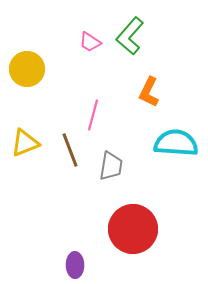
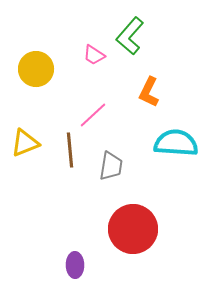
pink trapezoid: moved 4 px right, 13 px down
yellow circle: moved 9 px right
pink line: rotated 32 degrees clockwise
brown line: rotated 16 degrees clockwise
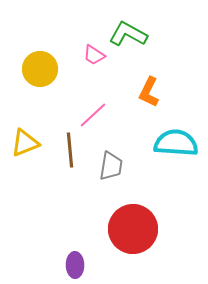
green L-shape: moved 2 px left, 2 px up; rotated 78 degrees clockwise
yellow circle: moved 4 px right
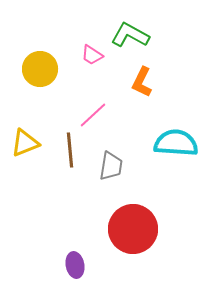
green L-shape: moved 2 px right, 1 px down
pink trapezoid: moved 2 px left
orange L-shape: moved 7 px left, 10 px up
purple ellipse: rotated 10 degrees counterclockwise
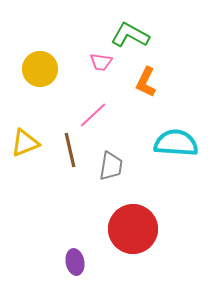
pink trapezoid: moved 9 px right, 7 px down; rotated 25 degrees counterclockwise
orange L-shape: moved 4 px right
brown line: rotated 8 degrees counterclockwise
purple ellipse: moved 3 px up
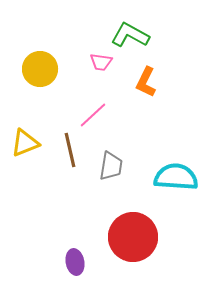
cyan semicircle: moved 34 px down
red circle: moved 8 px down
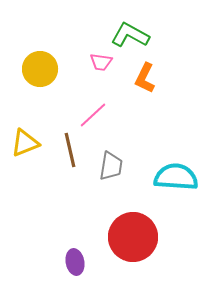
orange L-shape: moved 1 px left, 4 px up
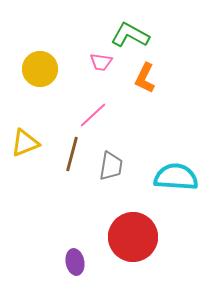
brown line: moved 2 px right, 4 px down; rotated 28 degrees clockwise
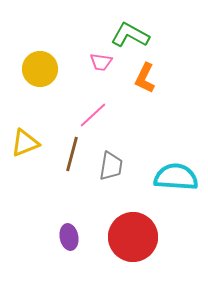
purple ellipse: moved 6 px left, 25 px up
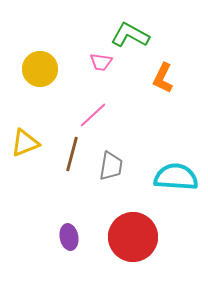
orange L-shape: moved 18 px right
